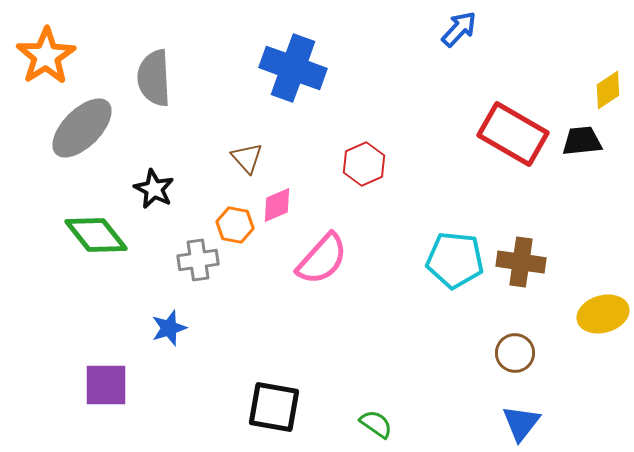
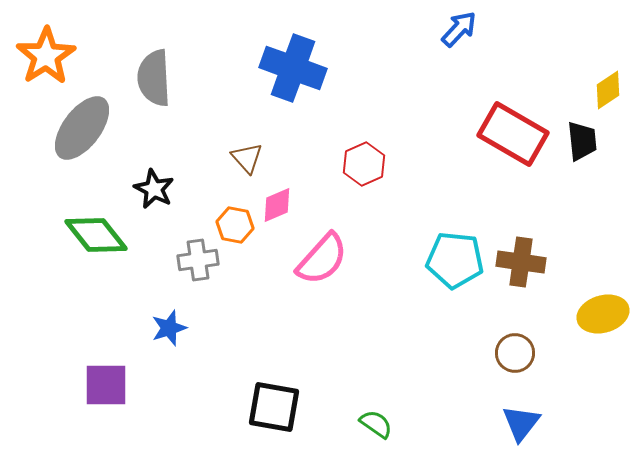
gray ellipse: rotated 8 degrees counterclockwise
black trapezoid: rotated 90 degrees clockwise
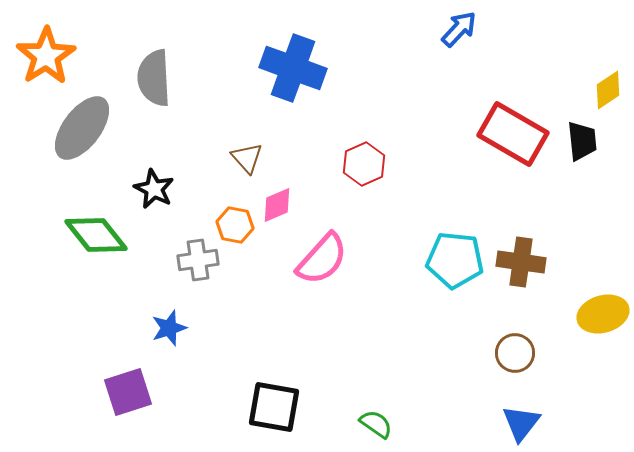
purple square: moved 22 px right, 7 px down; rotated 18 degrees counterclockwise
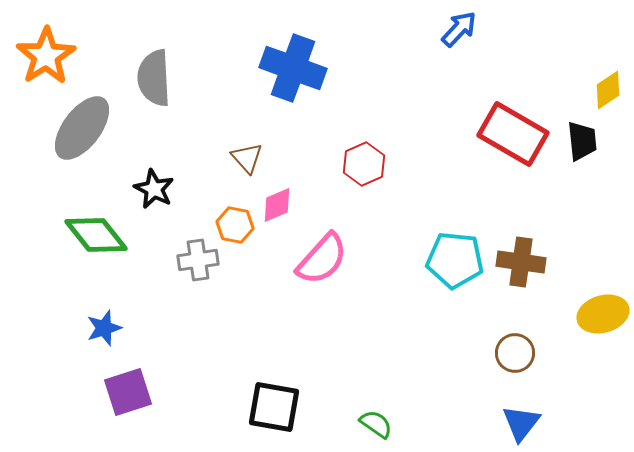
blue star: moved 65 px left
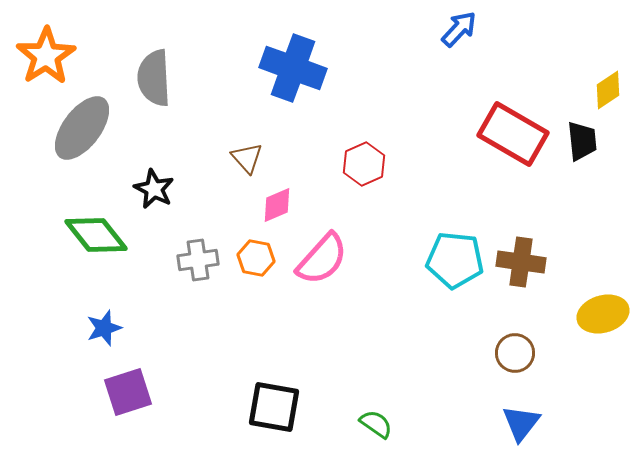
orange hexagon: moved 21 px right, 33 px down
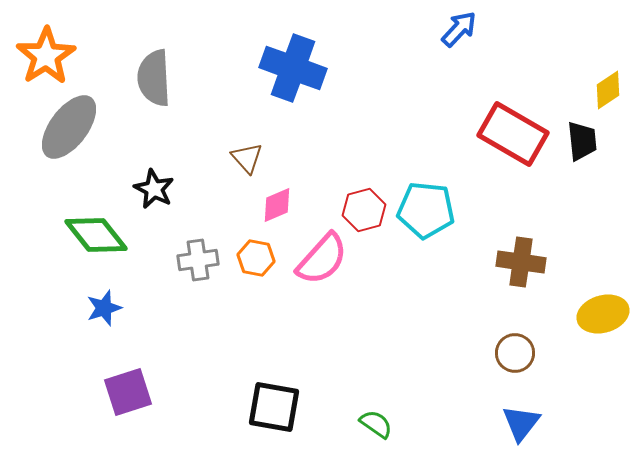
gray ellipse: moved 13 px left, 1 px up
red hexagon: moved 46 px down; rotated 9 degrees clockwise
cyan pentagon: moved 29 px left, 50 px up
blue star: moved 20 px up
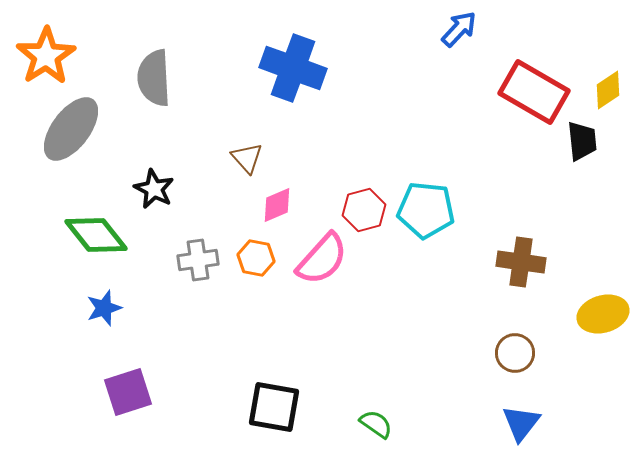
gray ellipse: moved 2 px right, 2 px down
red rectangle: moved 21 px right, 42 px up
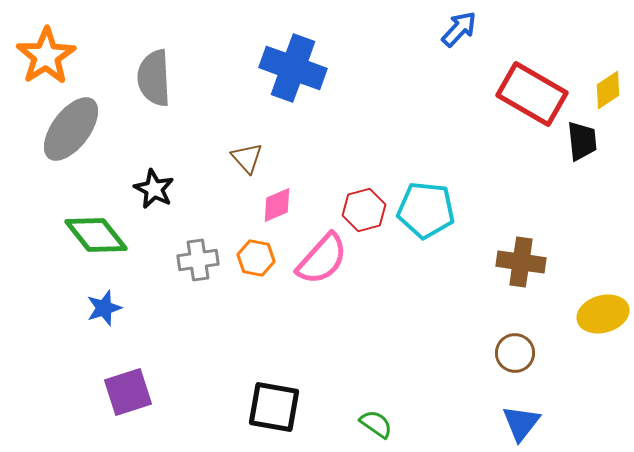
red rectangle: moved 2 px left, 2 px down
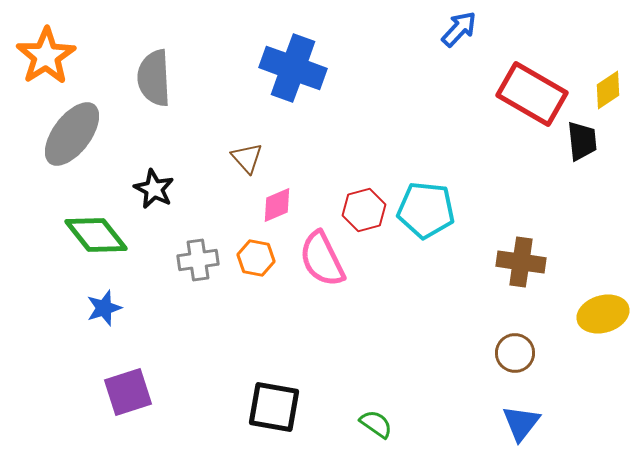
gray ellipse: moved 1 px right, 5 px down
pink semicircle: rotated 112 degrees clockwise
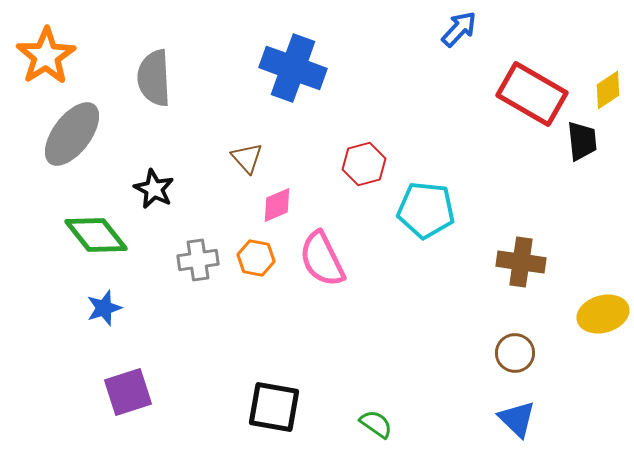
red hexagon: moved 46 px up
blue triangle: moved 4 px left, 4 px up; rotated 24 degrees counterclockwise
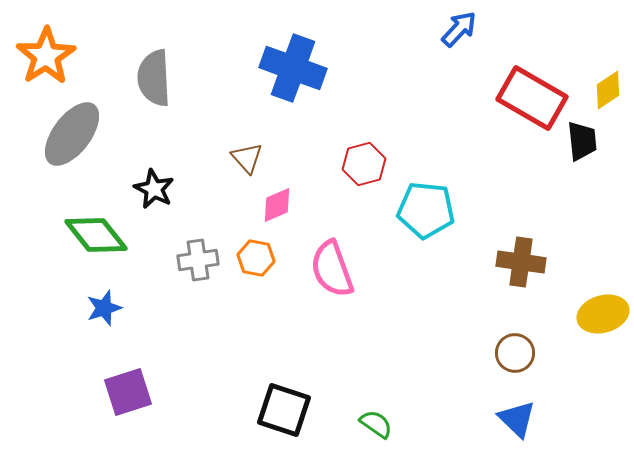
red rectangle: moved 4 px down
pink semicircle: moved 10 px right, 10 px down; rotated 6 degrees clockwise
black square: moved 10 px right, 3 px down; rotated 8 degrees clockwise
